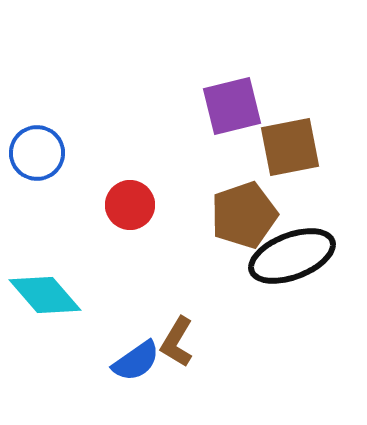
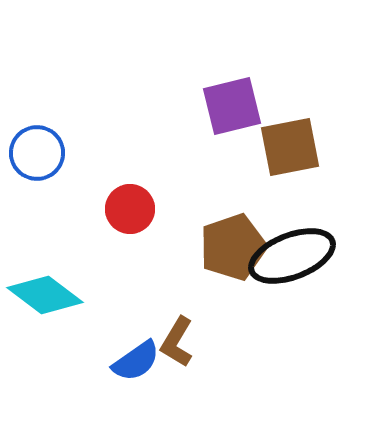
red circle: moved 4 px down
brown pentagon: moved 11 px left, 32 px down
cyan diamond: rotated 12 degrees counterclockwise
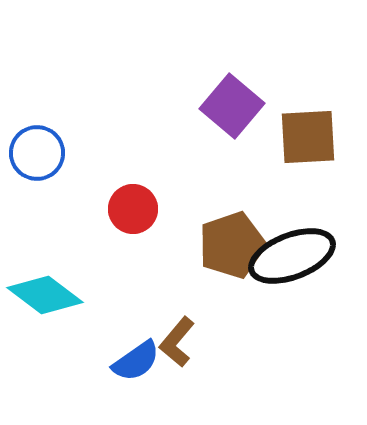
purple square: rotated 36 degrees counterclockwise
brown square: moved 18 px right, 10 px up; rotated 8 degrees clockwise
red circle: moved 3 px right
brown pentagon: moved 1 px left, 2 px up
brown L-shape: rotated 9 degrees clockwise
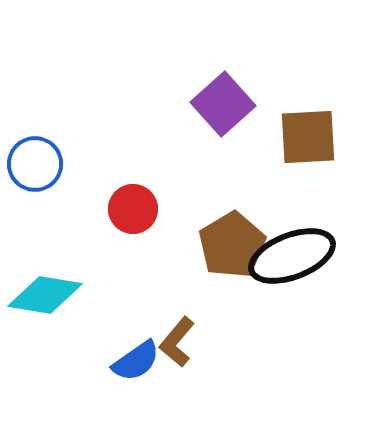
purple square: moved 9 px left, 2 px up; rotated 8 degrees clockwise
blue circle: moved 2 px left, 11 px down
brown pentagon: rotated 12 degrees counterclockwise
cyan diamond: rotated 28 degrees counterclockwise
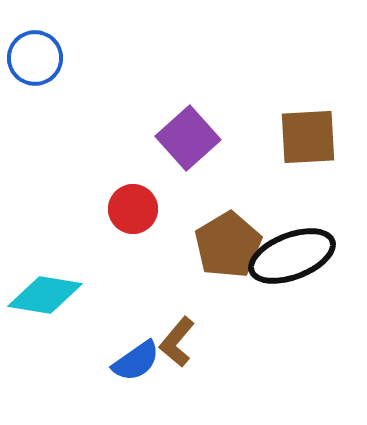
purple square: moved 35 px left, 34 px down
blue circle: moved 106 px up
brown pentagon: moved 4 px left
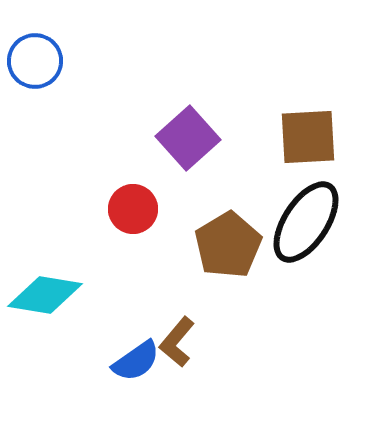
blue circle: moved 3 px down
black ellipse: moved 14 px right, 34 px up; rotated 36 degrees counterclockwise
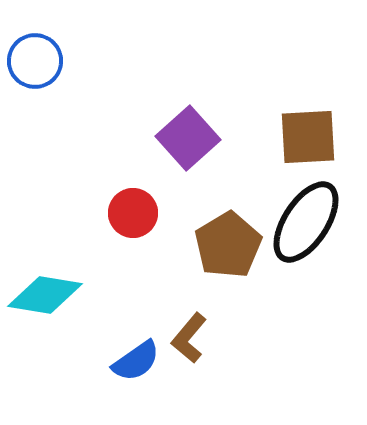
red circle: moved 4 px down
brown L-shape: moved 12 px right, 4 px up
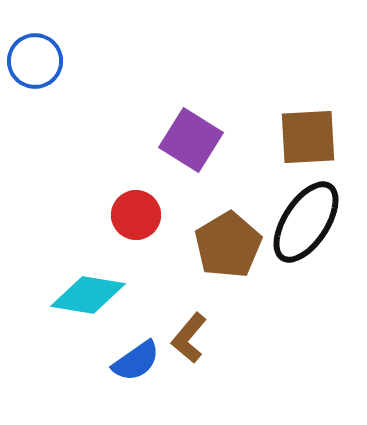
purple square: moved 3 px right, 2 px down; rotated 16 degrees counterclockwise
red circle: moved 3 px right, 2 px down
cyan diamond: moved 43 px right
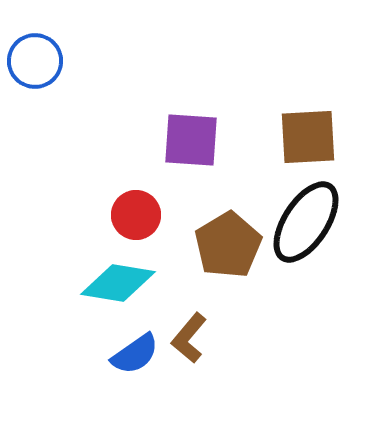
purple square: rotated 28 degrees counterclockwise
cyan diamond: moved 30 px right, 12 px up
blue semicircle: moved 1 px left, 7 px up
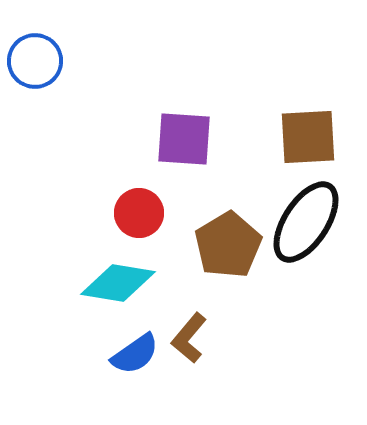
purple square: moved 7 px left, 1 px up
red circle: moved 3 px right, 2 px up
